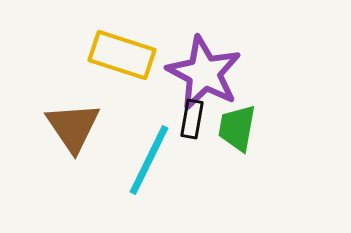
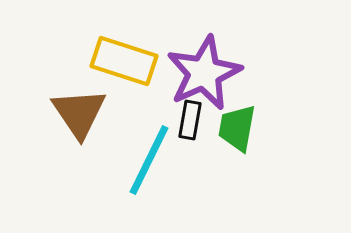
yellow rectangle: moved 2 px right, 6 px down
purple star: rotated 20 degrees clockwise
black rectangle: moved 2 px left, 1 px down
brown triangle: moved 6 px right, 14 px up
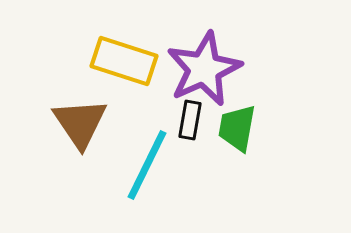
purple star: moved 4 px up
brown triangle: moved 1 px right, 10 px down
cyan line: moved 2 px left, 5 px down
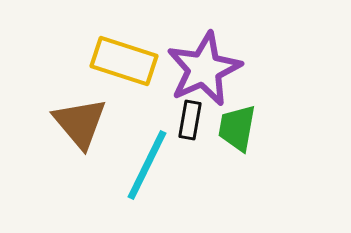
brown triangle: rotated 6 degrees counterclockwise
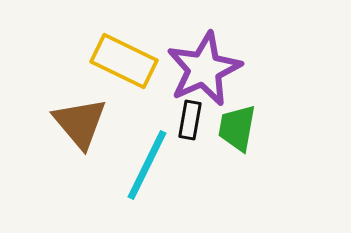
yellow rectangle: rotated 8 degrees clockwise
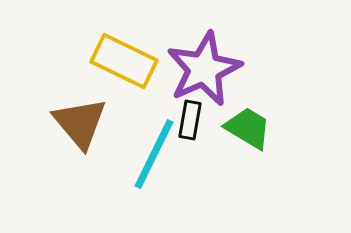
green trapezoid: moved 11 px right; rotated 111 degrees clockwise
cyan line: moved 7 px right, 11 px up
